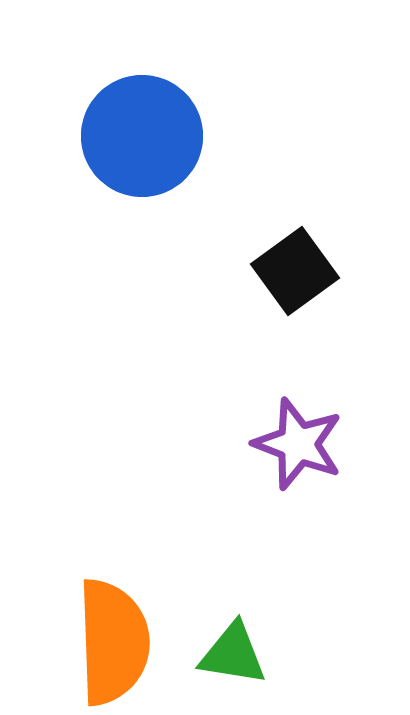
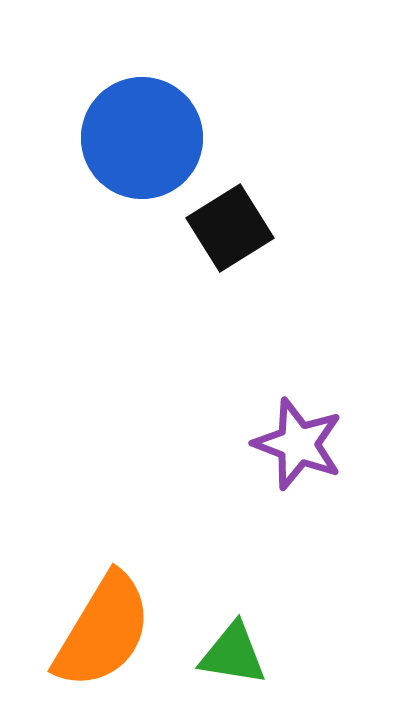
blue circle: moved 2 px down
black square: moved 65 px left, 43 px up; rotated 4 degrees clockwise
orange semicircle: moved 10 px left, 11 px up; rotated 33 degrees clockwise
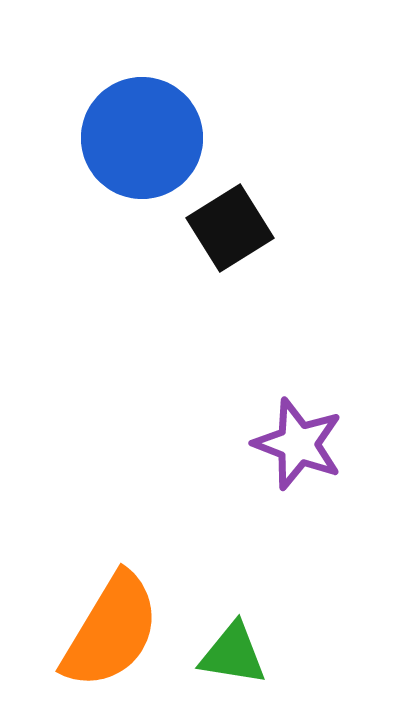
orange semicircle: moved 8 px right
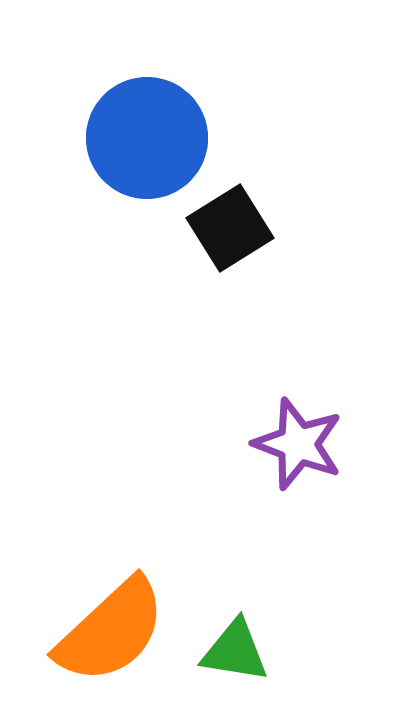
blue circle: moved 5 px right
orange semicircle: rotated 16 degrees clockwise
green triangle: moved 2 px right, 3 px up
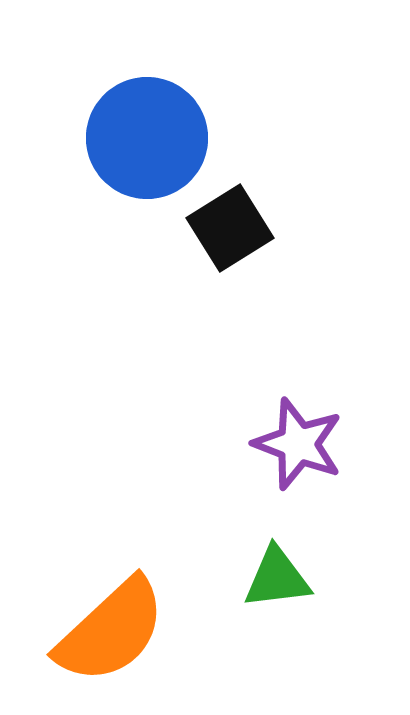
green triangle: moved 42 px right, 73 px up; rotated 16 degrees counterclockwise
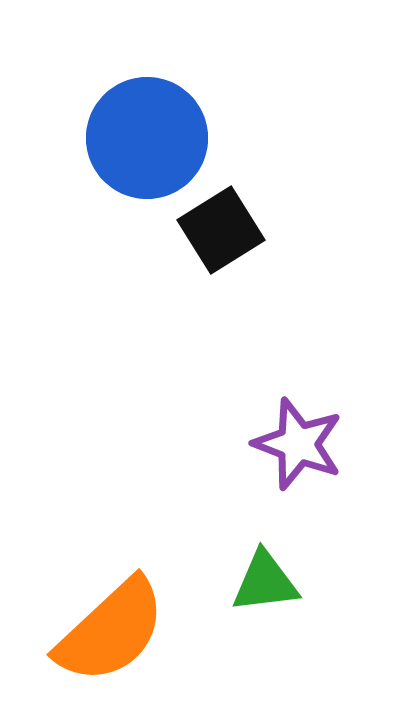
black square: moved 9 px left, 2 px down
green triangle: moved 12 px left, 4 px down
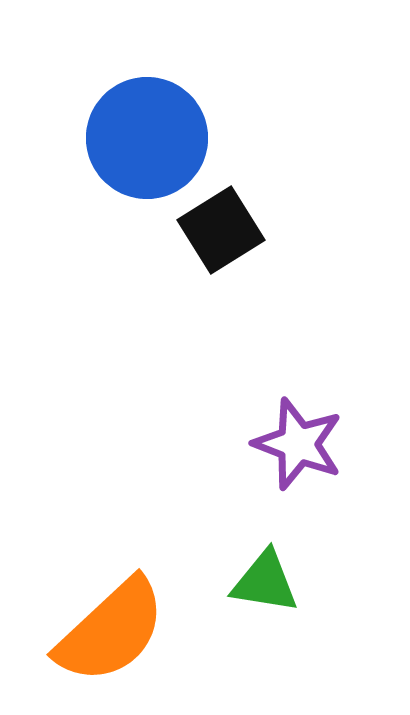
green triangle: rotated 16 degrees clockwise
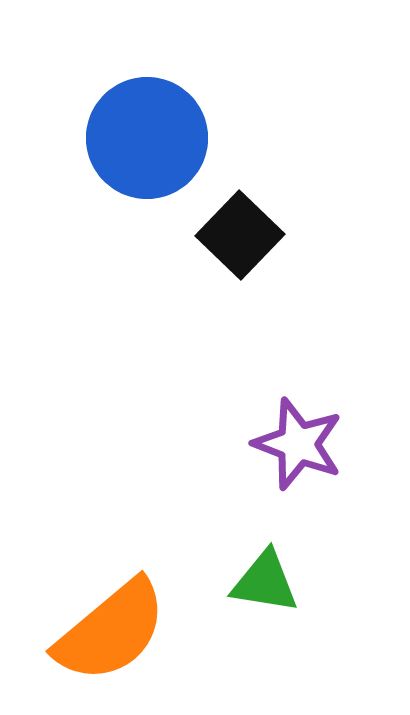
black square: moved 19 px right, 5 px down; rotated 14 degrees counterclockwise
orange semicircle: rotated 3 degrees clockwise
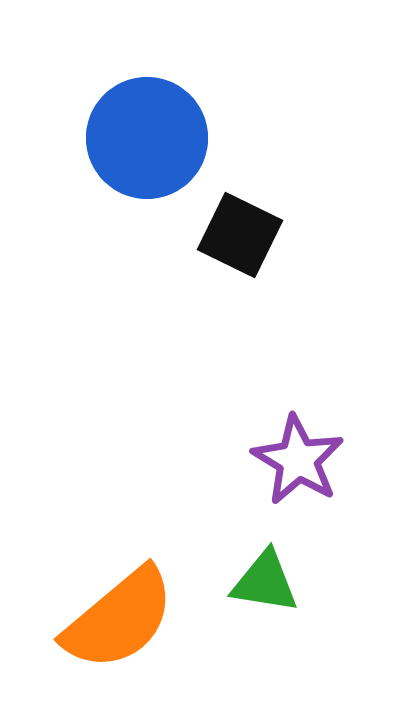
black square: rotated 18 degrees counterclockwise
purple star: moved 16 px down; rotated 10 degrees clockwise
orange semicircle: moved 8 px right, 12 px up
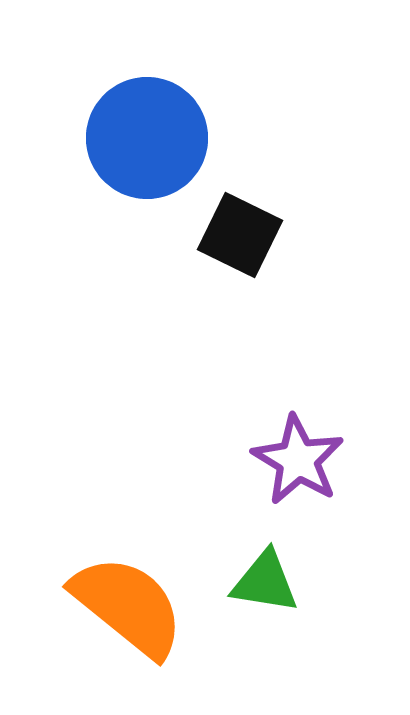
orange semicircle: moved 9 px right, 13 px up; rotated 101 degrees counterclockwise
